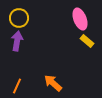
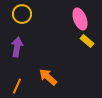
yellow circle: moved 3 px right, 4 px up
purple arrow: moved 6 px down
orange arrow: moved 5 px left, 6 px up
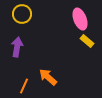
orange line: moved 7 px right
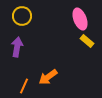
yellow circle: moved 2 px down
orange arrow: rotated 78 degrees counterclockwise
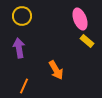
purple arrow: moved 2 px right, 1 px down; rotated 18 degrees counterclockwise
orange arrow: moved 8 px right, 7 px up; rotated 84 degrees counterclockwise
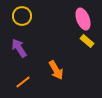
pink ellipse: moved 3 px right
purple arrow: rotated 24 degrees counterclockwise
orange line: moved 1 px left, 4 px up; rotated 28 degrees clockwise
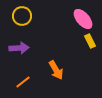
pink ellipse: rotated 20 degrees counterclockwise
yellow rectangle: moved 3 px right; rotated 24 degrees clockwise
purple arrow: rotated 120 degrees clockwise
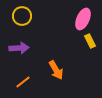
pink ellipse: rotated 65 degrees clockwise
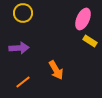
yellow circle: moved 1 px right, 3 px up
yellow rectangle: rotated 32 degrees counterclockwise
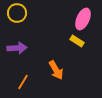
yellow circle: moved 6 px left
yellow rectangle: moved 13 px left
purple arrow: moved 2 px left
orange line: rotated 21 degrees counterclockwise
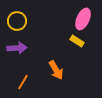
yellow circle: moved 8 px down
